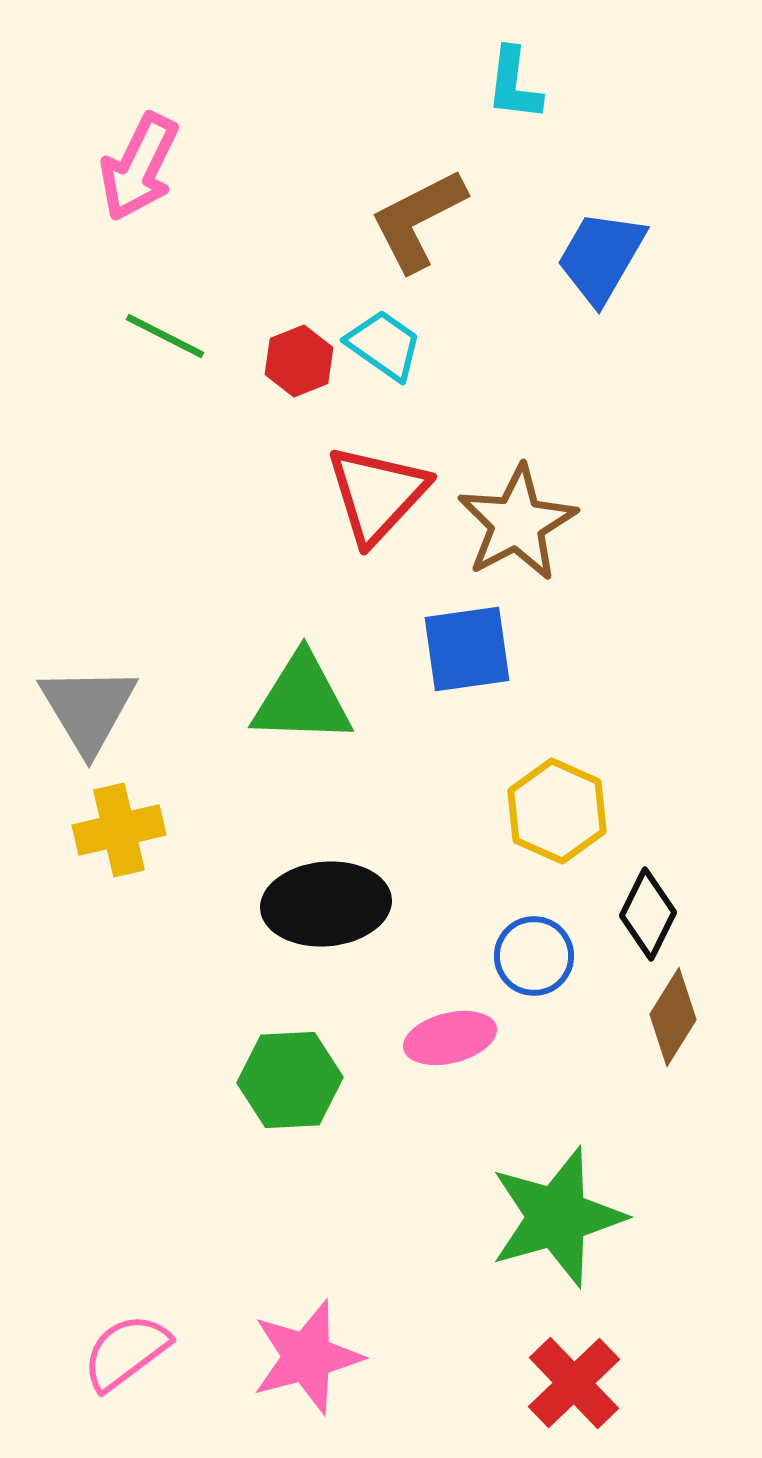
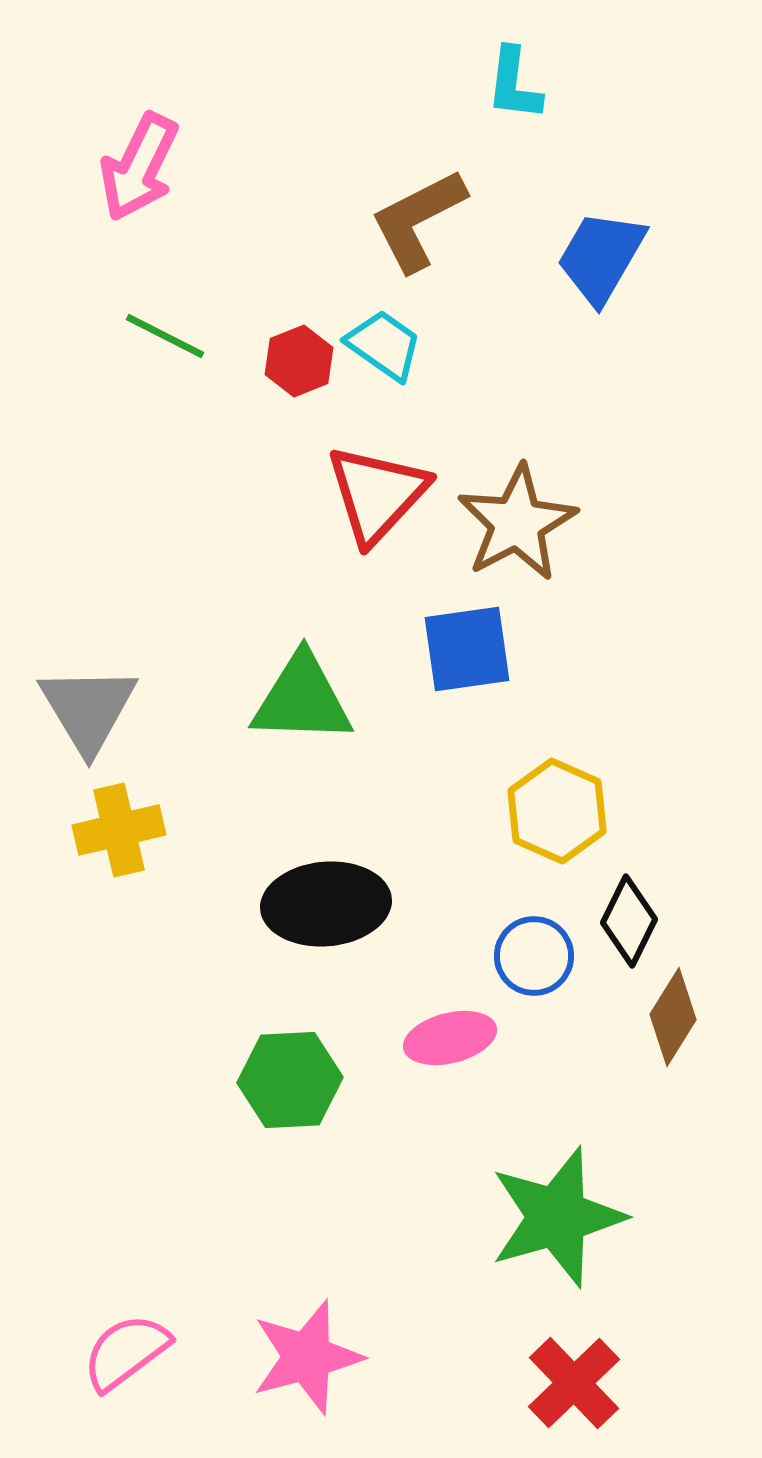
black diamond: moved 19 px left, 7 px down
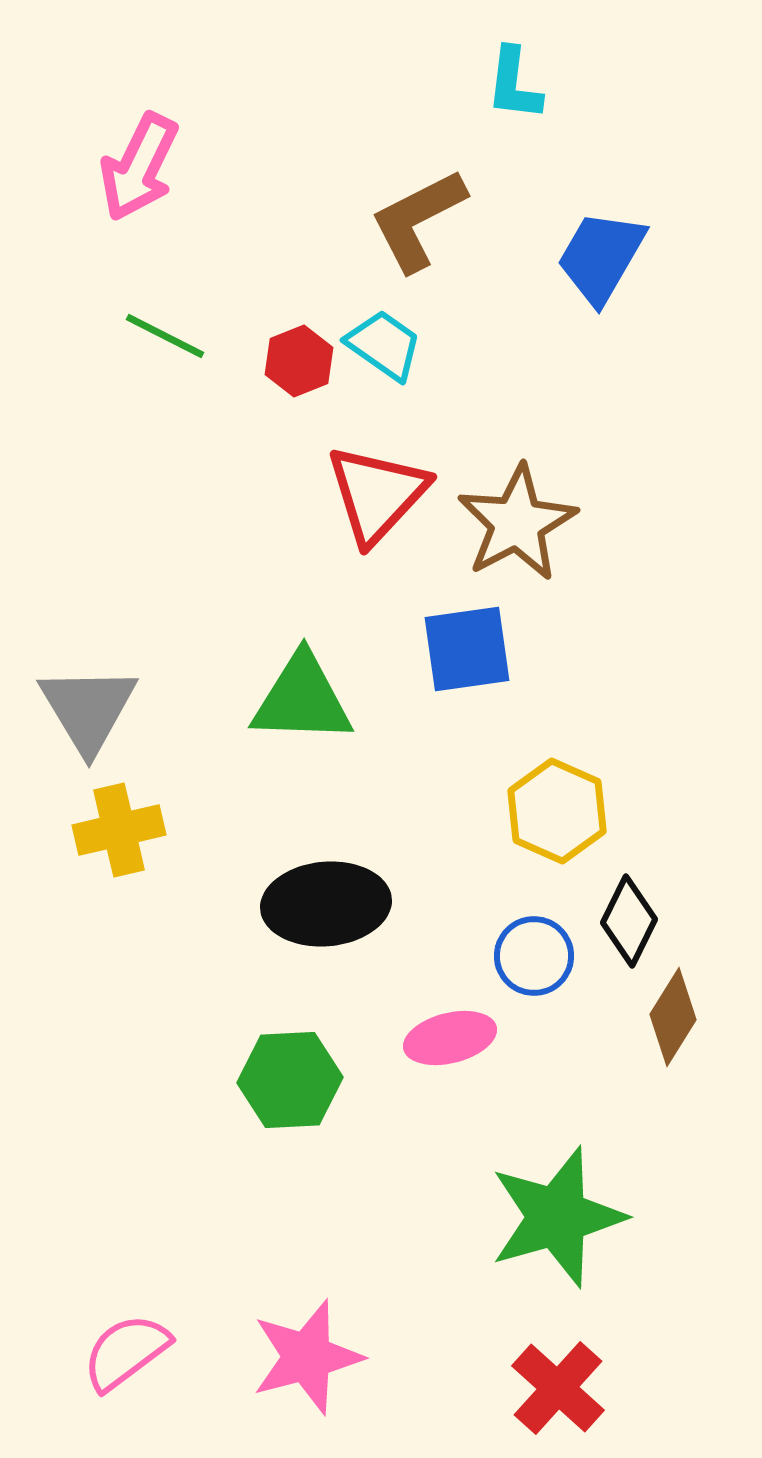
red cross: moved 16 px left, 5 px down; rotated 4 degrees counterclockwise
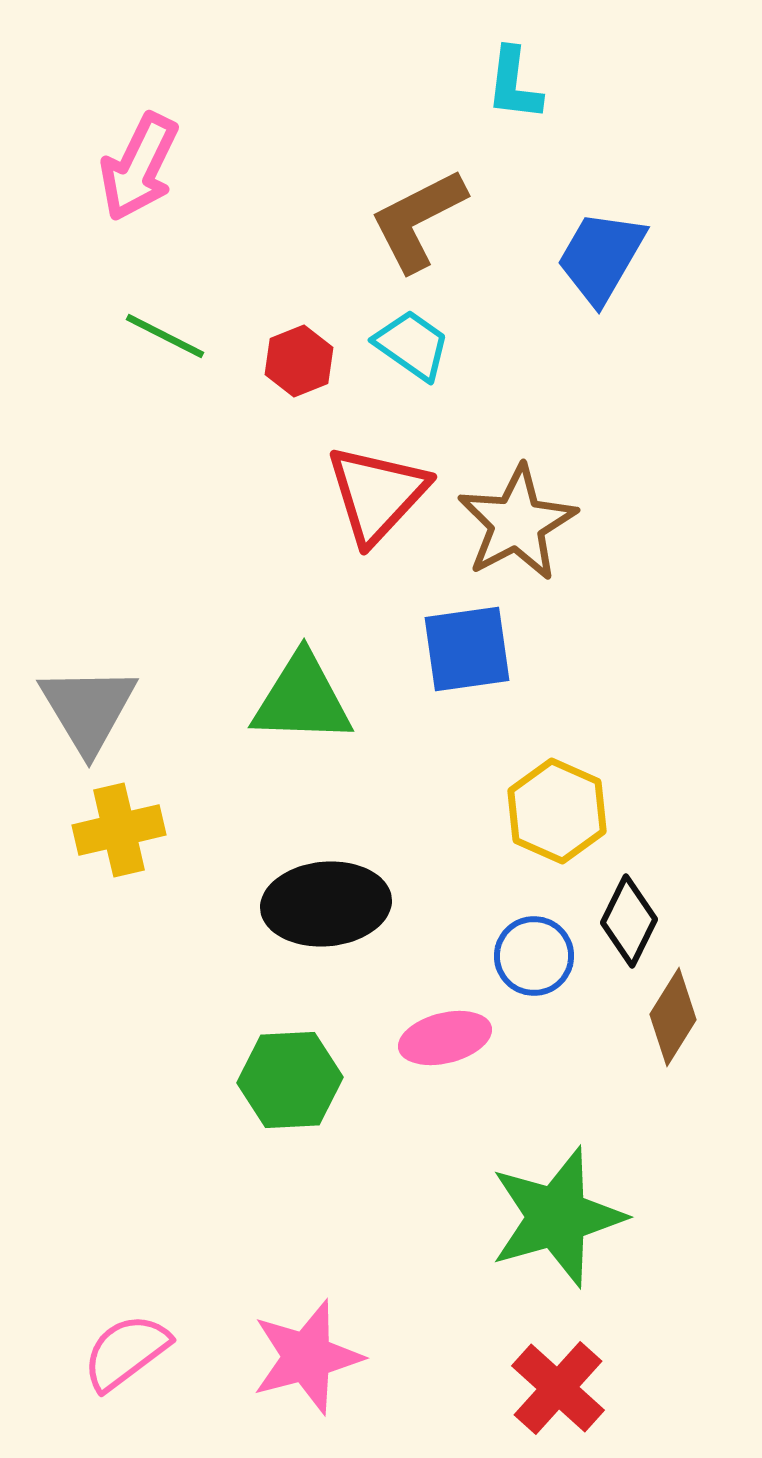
cyan trapezoid: moved 28 px right
pink ellipse: moved 5 px left
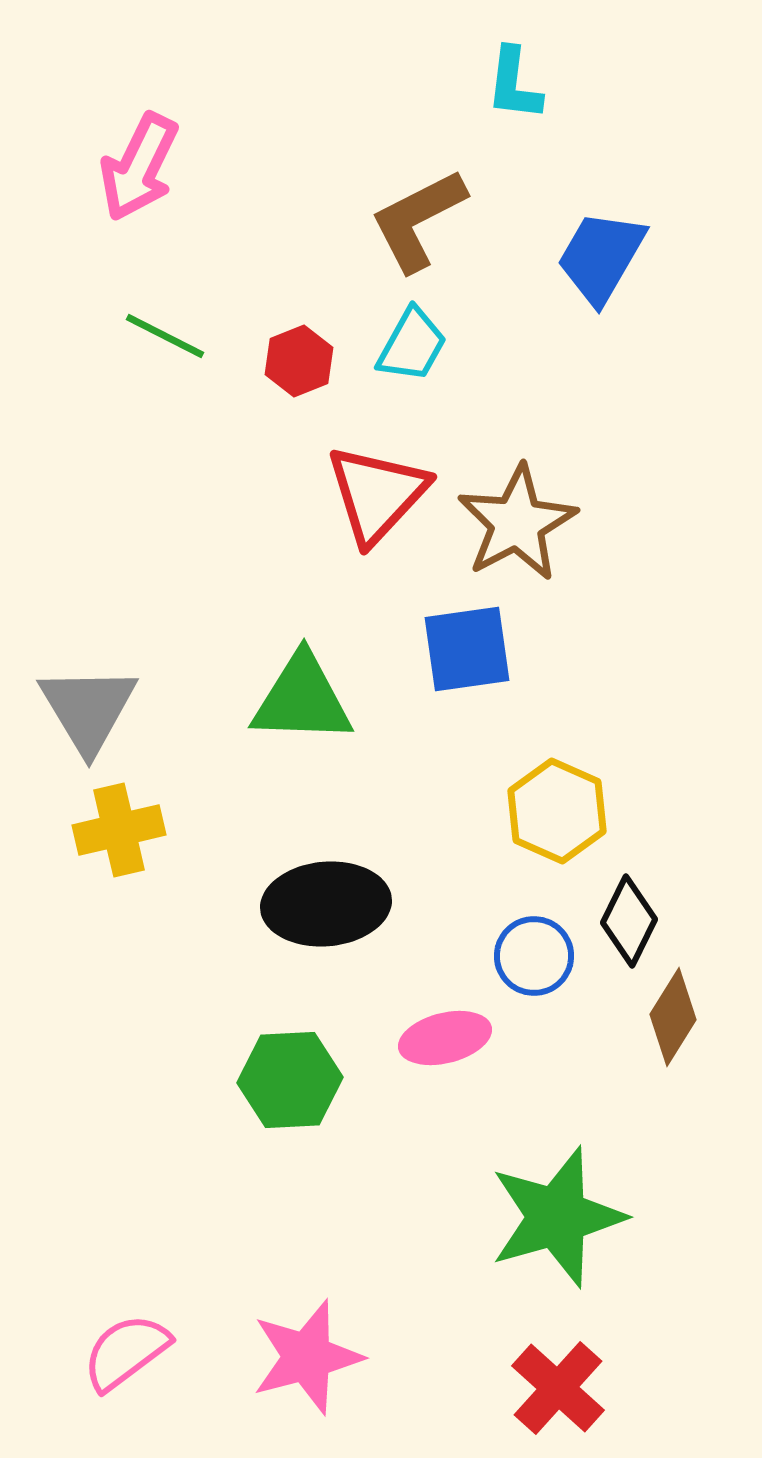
cyan trapezoid: rotated 84 degrees clockwise
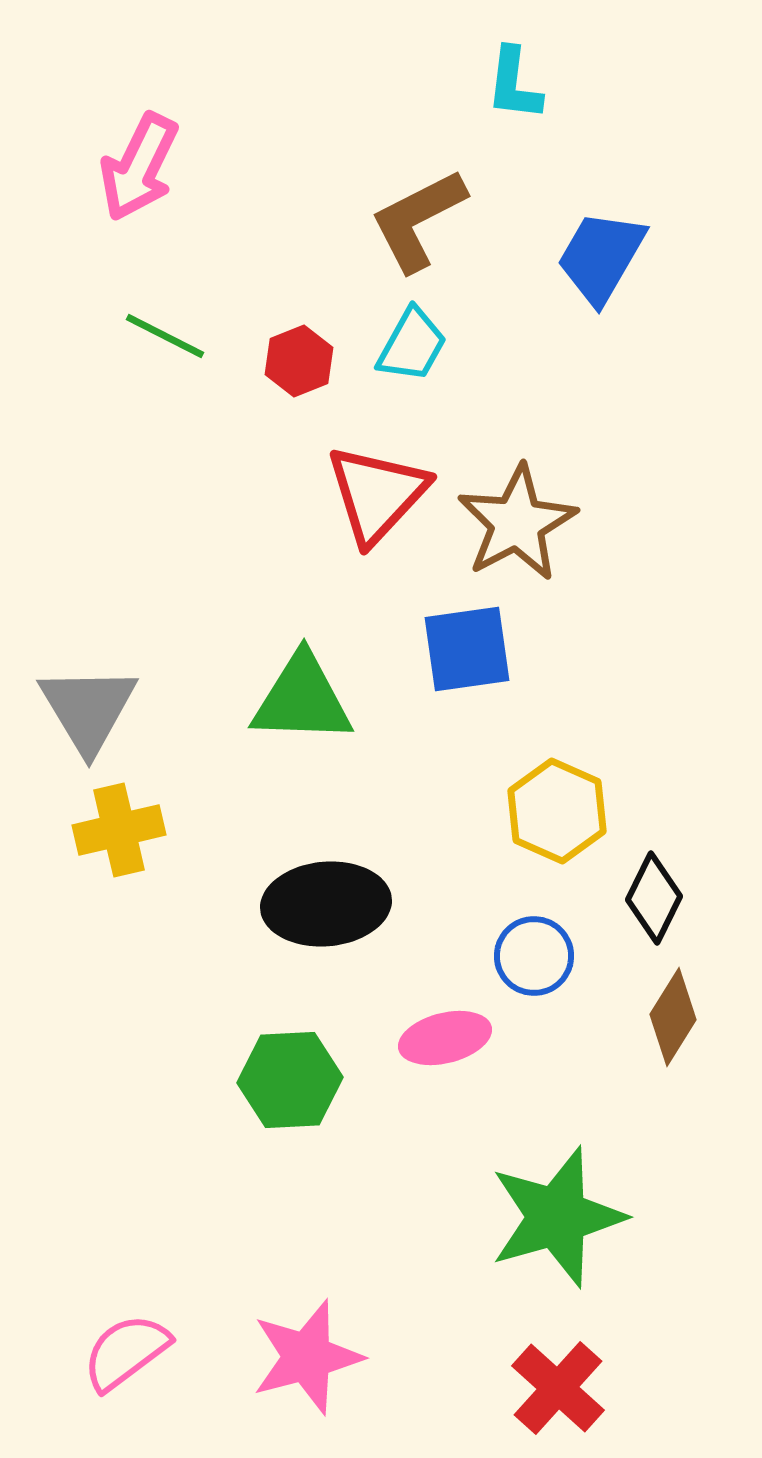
black diamond: moved 25 px right, 23 px up
